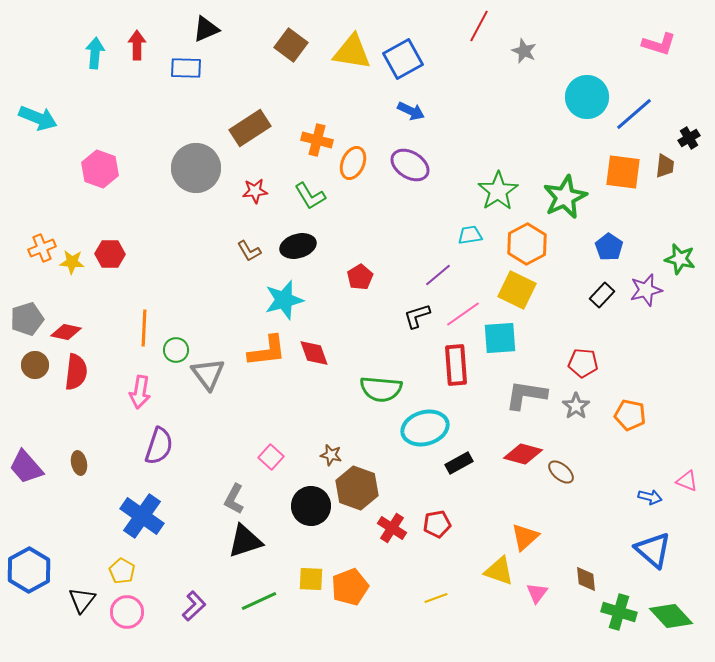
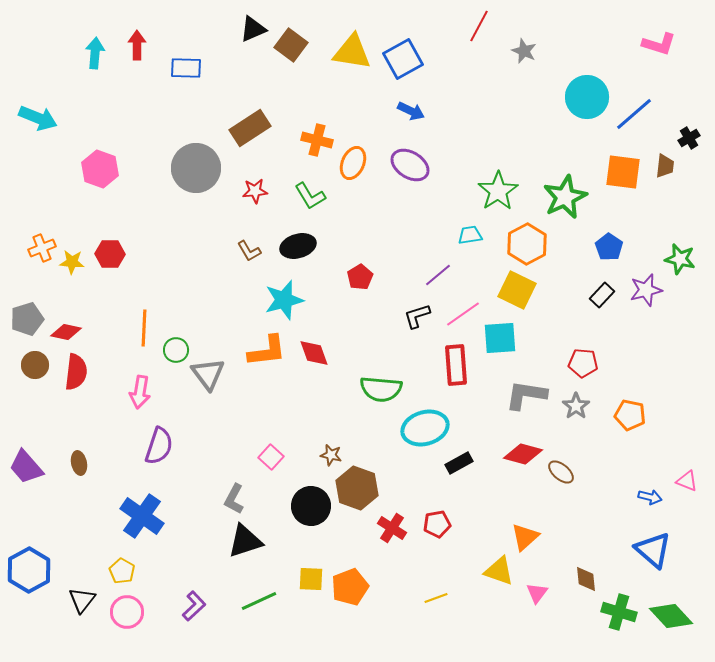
black triangle at (206, 29): moved 47 px right
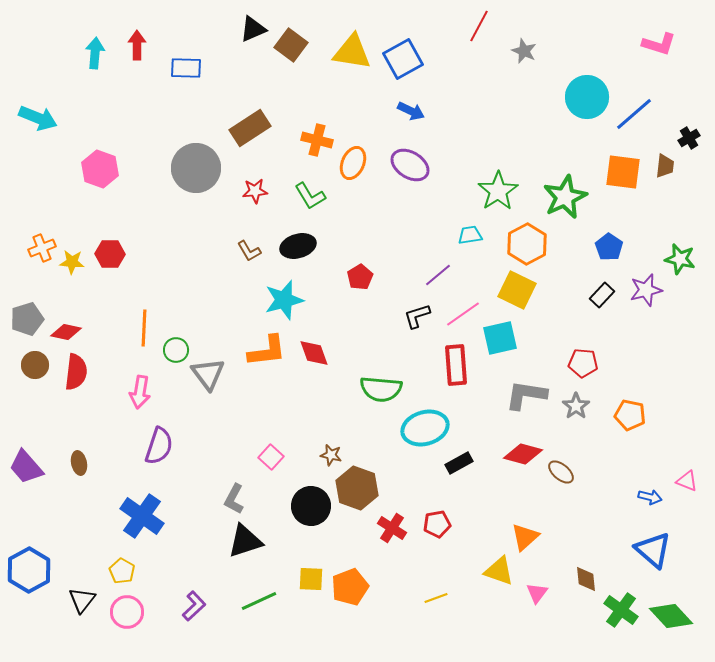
cyan square at (500, 338): rotated 9 degrees counterclockwise
green cross at (619, 612): moved 2 px right, 2 px up; rotated 20 degrees clockwise
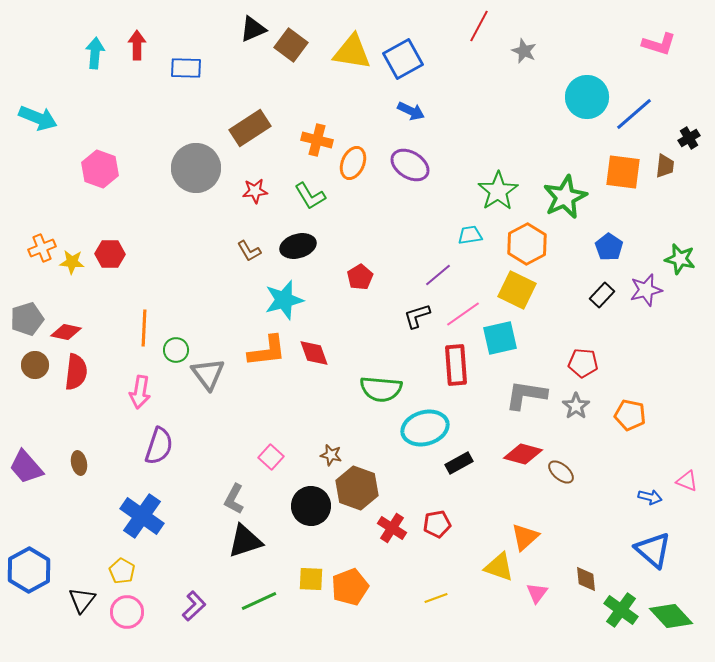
yellow triangle at (499, 571): moved 4 px up
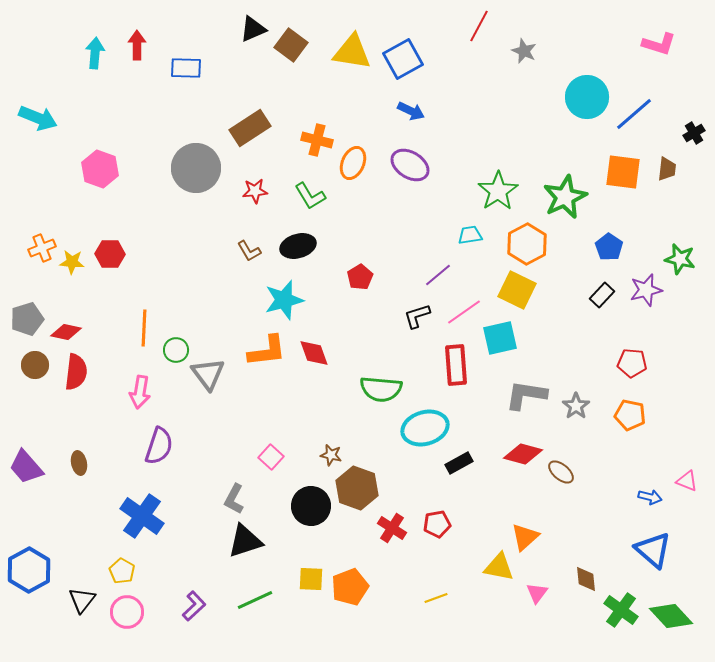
black cross at (689, 138): moved 5 px right, 5 px up
brown trapezoid at (665, 166): moved 2 px right, 3 px down
pink line at (463, 314): moved 1 px right, 2 px up
red pentagon at (583, 363): moved 49 px right
yellow triangle at (499, 567): rotated 8 degrees counterclockwise
green line at (259, 601): moved 4 px left, 1 px up
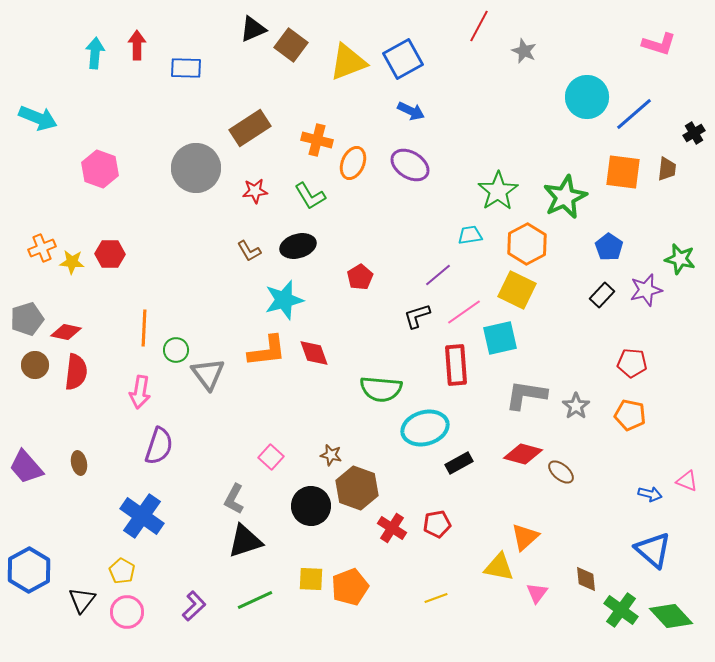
yellow triangle at (352, 52): moved 4 px left, 10 px down; rotated 30 degrees counterclockwise
blue arrow at (650, 497): moved 3 px up
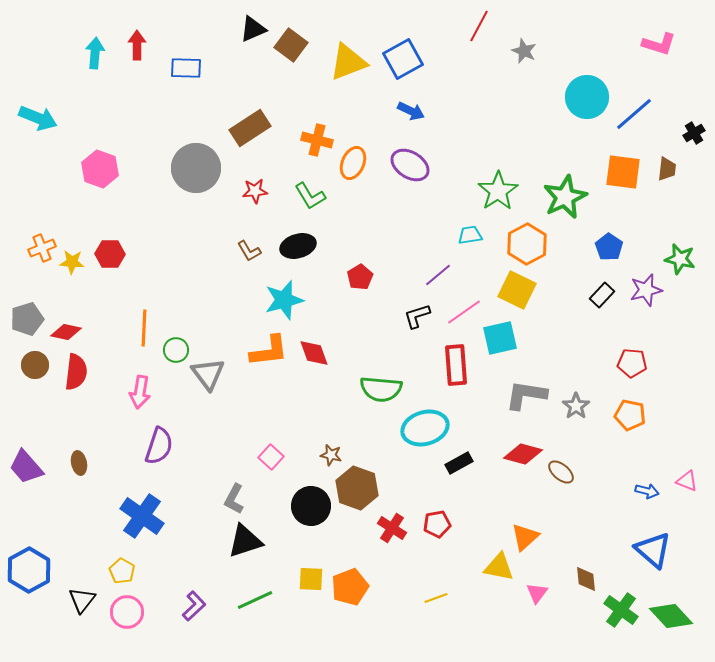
orange L-shape at (267, 351): moved 2 px right
blue arrow at (650, 494): moved 3 px left, 3 px up
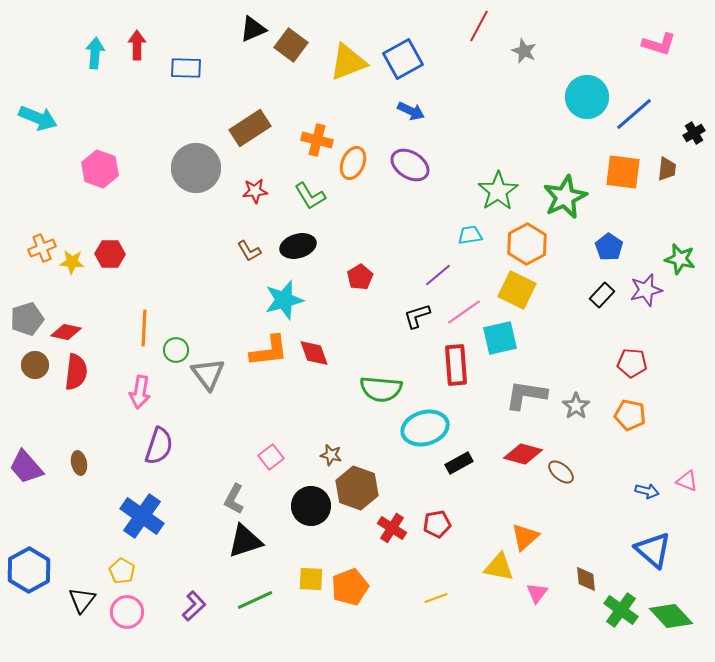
pink square at (271, 457): rotated 10 degrees clockwise
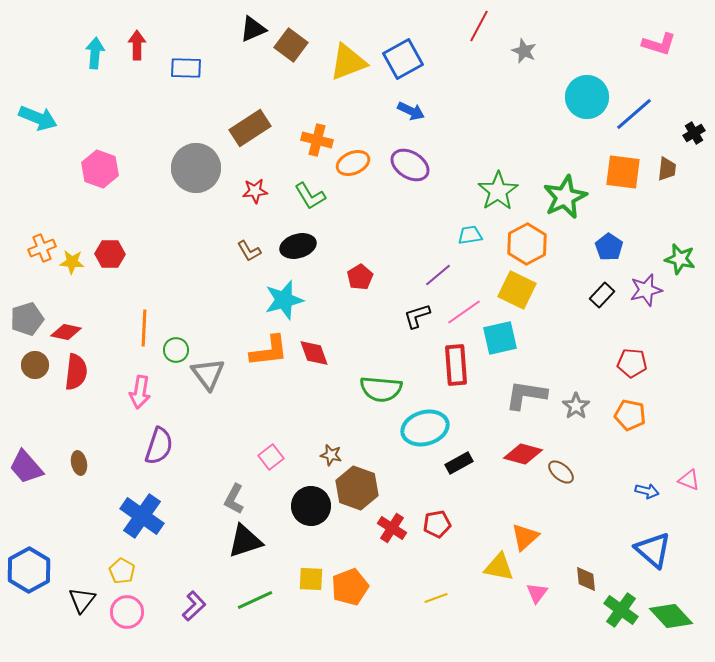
orange ellipse at (353, 163): rotated 44 degrees clockwise
pink triangle at (687, 481): moved 2 px right, 1 px up
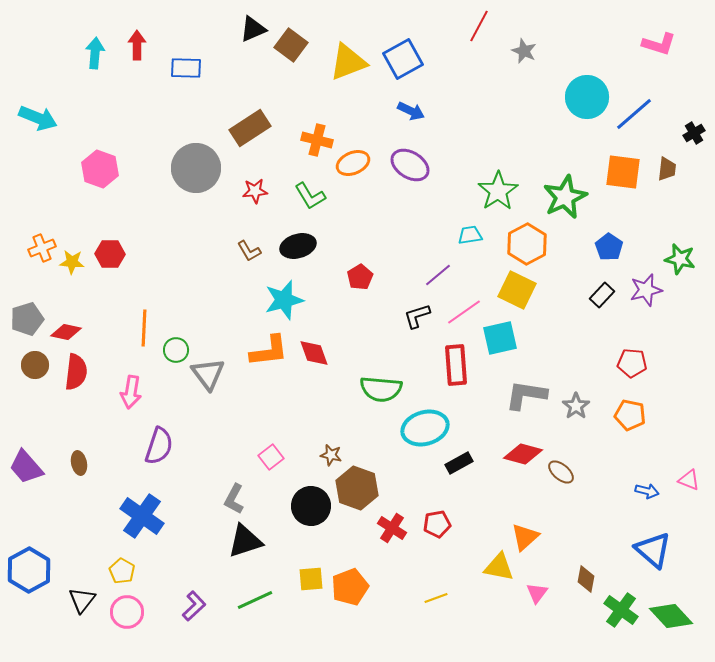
pink arrow at (140, 392): moved 9 px left
yellow square at (311, 579): rotated 8 degrees counterclockwise
brown diamond at (586, 579): rotated 16 degrees clockwise
